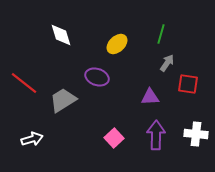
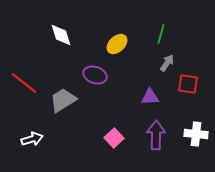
purple ellipse: moved 2 px left, 2 px up
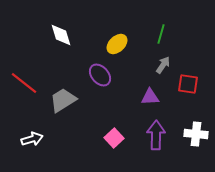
gray arrow: moved 4 px left, 2 px down
purple ellipse: moved 5 px right; rotated 30 degrees clockwise
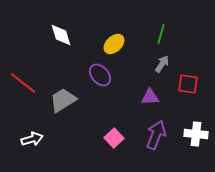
yellow ellipse: moved 3 px left
gray arrow: moved 1 px left, 1 px up
red line: moved 1 px left
purple arrow: rotated 20 degrees clockwise
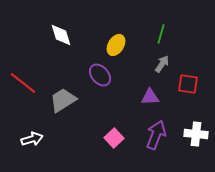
yellow ellipse: moved 2 px right, 1 px down; rotated 15 degrees counterclockwise
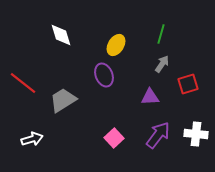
purple ellipse: moved 4 px right; rotated 20 degrees clockwise
red square: rotated 25 degrees counterclockwise
purple arrow: moved 2 px right; rotated 16 degrees clockwise
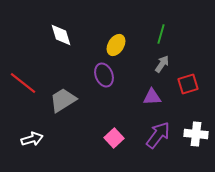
purple triangle: moved 2 px right
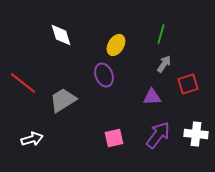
gray arrow: moved 2 px right
pink square: rotated 30 degrees clockwise
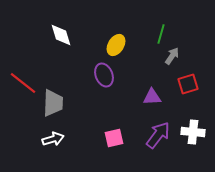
gray arrow: moved 8 px right, 8 px up
gray trapezoid: moved 10 px left, 3 px down; rotated 124 degrees clockwise
white cross: moved 3 px left, 2 px up
white arrow: moved 21 px right
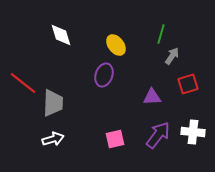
yellow ellipse: rotated 70 degrees counterclockwise
purple ellipse: rotated 40 degrees clockwise
pink square: moved 1 px right, 1 px down
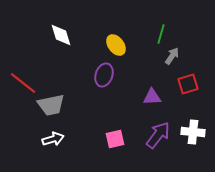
gray trapezoid: moved 2 px left, 2 px down; rotated 76 degrees clockwise
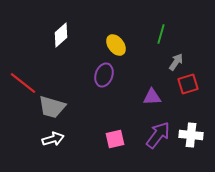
white diamond: rotated 65 degrees clockwise
gray arrow: moved 4 px right, 6 px down
gray trapezoid: moved 1 px right, 2 px down; rotated 28 degrees clockwise
white cross: moved 2 px left, 3 px down
